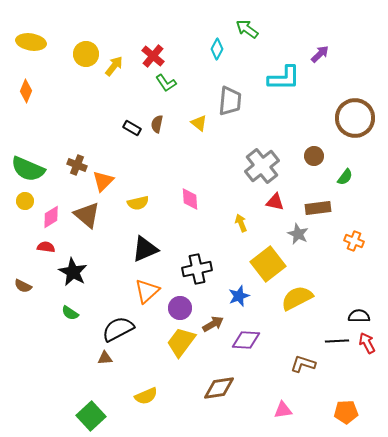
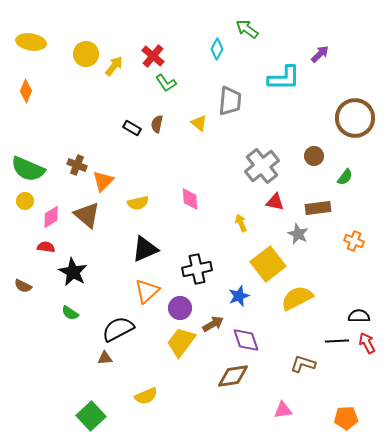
purple diamond at (246, 340): rotated 68 degrees clockwise
brown diamond at (219, 388): moved 14 px right, 12 px up
orange pentagon at (346, 412): moved 6 px down
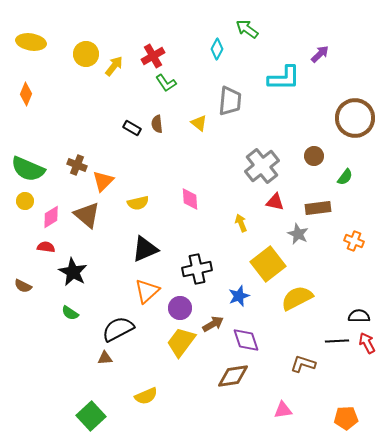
red cross at (153, 56): rotated 20 degrees clockwise
orange diamond at (26, 91): moved 3 px down
brown semicircle at (157, 124): rotated 18 degrees counterclockwise
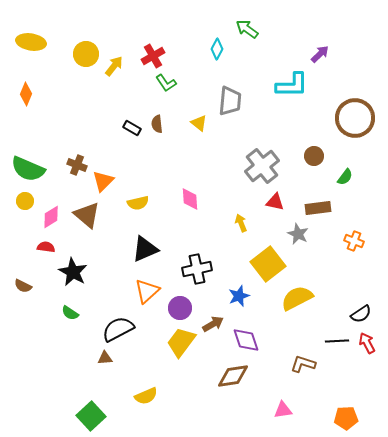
cyan L-shape at (284, 78): moved 8 px right, 7 px down
black semicircle at (359, 316): moved 2 px right, 2 px up; rotated 145 degrees clockwise
